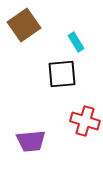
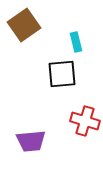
cyan rectangle: rotated 18 degrees clockwise
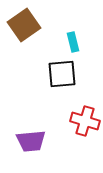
cyan rectangle: moved 3 px left
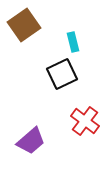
black square: rotated 20 degrees counterclockwise
red cross: rotated 20 degrees clockwise
purple trapezoid: rotated 36 degrees counterclockwise
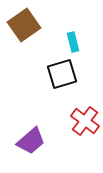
black square: rotated 8 degrees clockwise
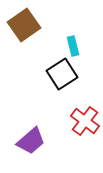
cyan rectangle: moved 4 px down
black square: rotated 16 degrees counterclockwise
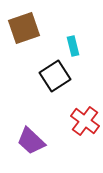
brown square: moved 3 px down; rotated 16 degrees clockwise
black square: moved 7 px left, 2 px down
purple trapezoid: rotated 84 degrees clockwise
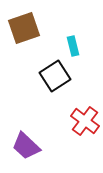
purple trapezoid: moved 5 px left, 5 px down
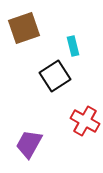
red cross: rotated 8 degrees counterclockwise
purple trapezoid: moved 3 px right, 2 px up; rotated 76 degrees clockwise
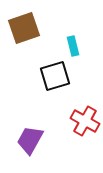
black square: rotated 16 degrees clockwise
purple trapezoid: moved 1 px right, 4 px up
